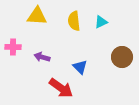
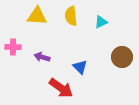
yellow semicircle: moved 3 px left, 5 px up
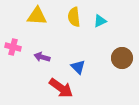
yellow semicircle: moved 3 px right, 1 px down
cyan triangle: moved 1 px left, 1 px up
pink cross: rotated 14 degrees clockwise
brown circle: moved 1 px down
blue triangle: moved 2 px left
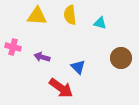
yellow semicircle: moved 4 px left, 2 px up
cyan triangle: moved 2 px down; rotated 40 degrees clockwise
brown circle: moved 1 px left
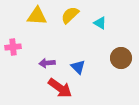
yellow semicircle: rotated 54 degrees clockwise
cyan triangle: rotated 16 degrees clockwise
pink cross: rotated 21 degrees counterclockwise
purple arrow: moved 5 px right, 6 px down; rotated 21 degrees counterclockwise
red arrow: moved 1 px left
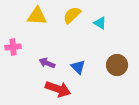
yellow semicircle: moved 2 px right
brown circle: moved 4 px left, 7 px down
purple arrow: rotated 28 degrees clockwise
red arrow: moved 2 px left, 1 px down; rotated 15 degrees counterclockwise
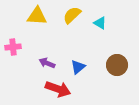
blue triangle: rotated 35 degrees clockwise
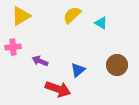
yellow triangle: moved 16 px left; rotated 35 degrees counterclockwise
cyan triangle: moved 1 px right
purple arrow: moved 7 px left, 2 px up
blue triangle: moved 3 px down
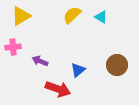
cyan triangle: moved 6 px up
